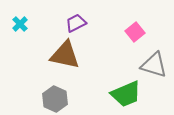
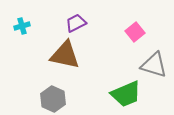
cyan cross: moved 2 px right, 2 px down; rotated 28 degrees clockwise
gray hexagon: moved 2 px left
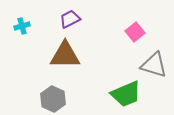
purple trapezoid: moved 6 px left, 4 px up
brown triangle: rotated 12 degrees counterclockwise
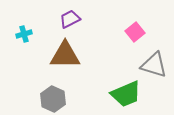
cyan cross: moved 2 px right, 8 px down
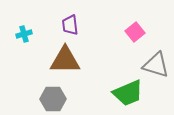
purple trapezoid: moved 6 px down; rotated 70 degrees counterclockwise
brown triangle: moved 5 px down
gray triangle: moved 2 px right
green trapezoid: moved 2 px right, 1 px up
gray hexagon: rotated 25 degrees counterclockwise
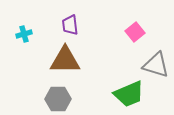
green trapezoid: moved 1 px right, 1 px down
gray hexagon: moved 5 px right
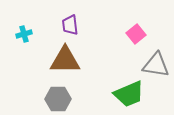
pink square: moved 1 px right, 2 px down
gray triangle: rotated 8 degrees counterclockwise
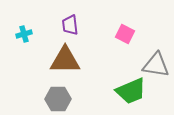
pink square: moved 11 px left; rotated 24 degrees counterclockwise
green trapezoid: moved 2 px right, 3 px up
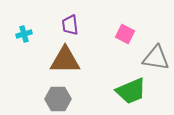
gray triangle: moved 7 px up
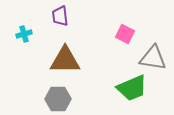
purple trapezoid: moved 10 px left, 9 px up
gray triangle: moved 3 px left
green trapezoid: moved 1 px right, 3 px up
